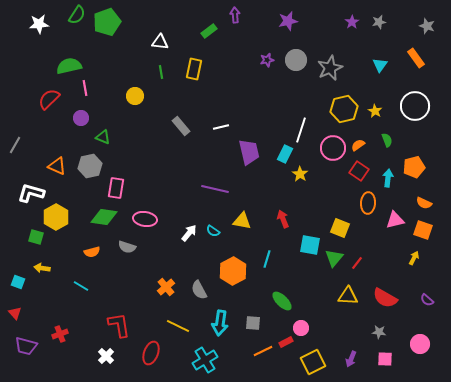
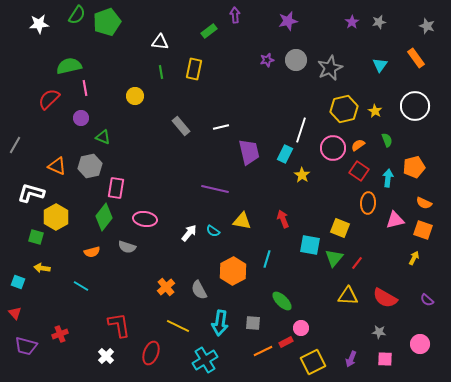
yellow star at (300, 174): moved 2 px right, 1 px down
green diamond at (104, 217): rotated 60 degrees counterclockwise
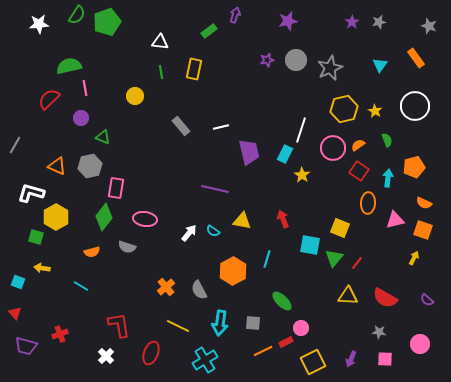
purple arrow at (235, 15): rotated 21 degrees clockwise
gray star at (427, 26): moved 2 px right
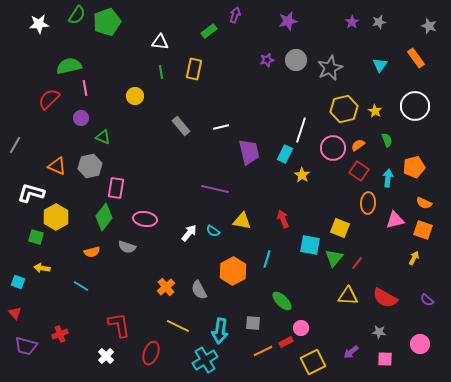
cyan arrow at (220, 323): moved 8 px down
purple arrow at (351, 359): moved 7 px up; rotated 28 degrees clockwise
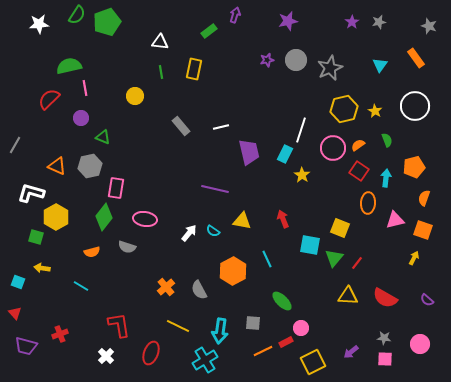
cyan arrow at (388, 178): moved 2 px left
orange semicircle at (424, 203): moved 5 px up; rotated 84 degrees clockwise
cyan line at (267, 259): rotated 42 degrees counterclockwise
gray star at (379, 332): moved 5 px right, 6 px down
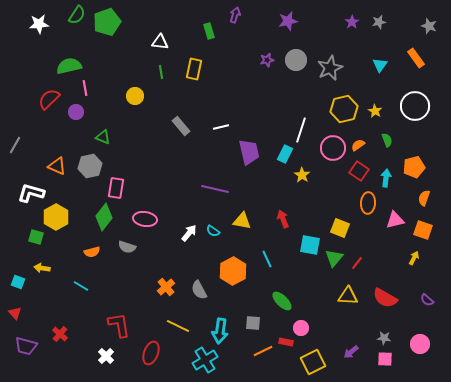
green rectangle at (209, 31): rotated 70 degrees counterclockwise
purple circle at (81, 118): moved 5 px left, 6 px up
red cross at (60, 334): rotated 28 degrees counterclockwise
red rectangle at (286, 342): rotated 40 degrees clockwise
